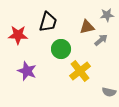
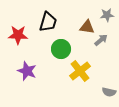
brown triangle: rotated 21 degrees clockwise
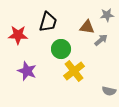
yellow cross: moved 6 px left
gray semicircle: moved 1 px up
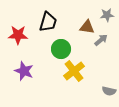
purple star: moved 3 px left
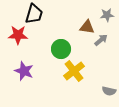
black trapezoid: moved 14 px left, 8 px up
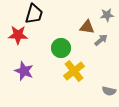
green circle: moved 1 px up
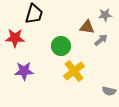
gray star: moved 2 px left
red star: moved 3 px left, 3 px down
green circle: moved 2 px up
purple star: rotated 24 degrees counterclockwise
